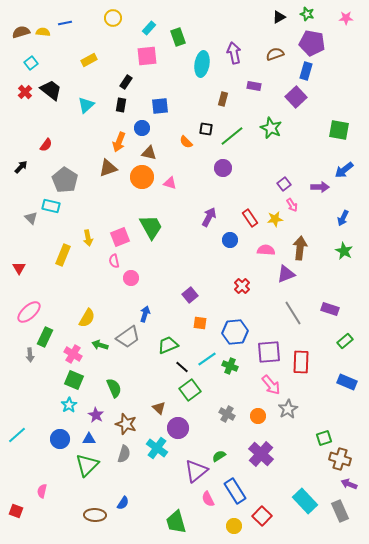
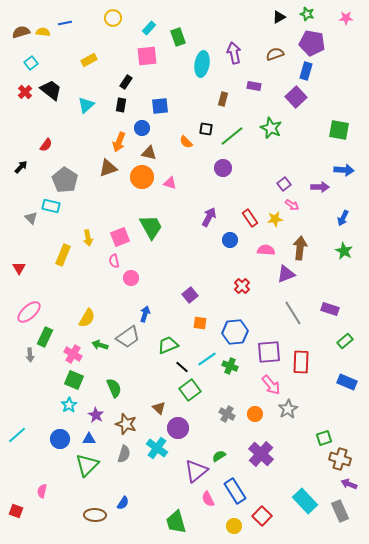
blue arrow at (344, 170): rotated 138 degrees counterclockwise
pink arrow at (292, 205): rotated 24 degrees counterclockwise
orange circle at (258, 416): moved 3 px left, 2 px up
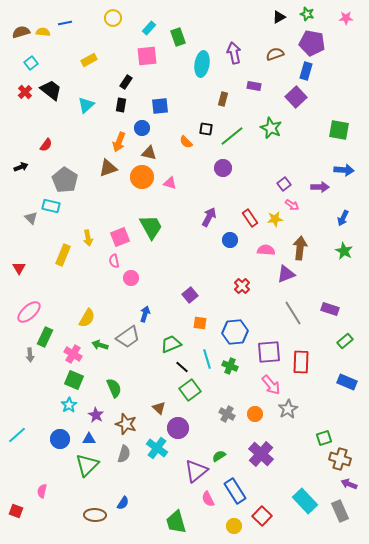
black arrow at (21, 167): rotated 24 degrees clockwise
green trapezoid at (168, 345): moved 3 px right, 1 px up
cyan line at (207, 359): rotated 72 degrees counterclockwise
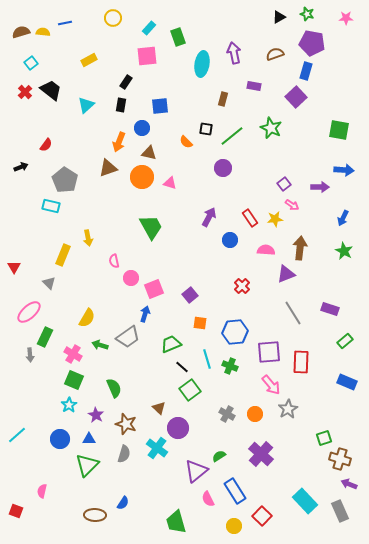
gray triangle at (31, 218): moved 18 px right, 65 px down
pink square at (120, 237): moved 34 px right, 52 px down
red triangle at (19, 268): moved 5 px left, 1 px up
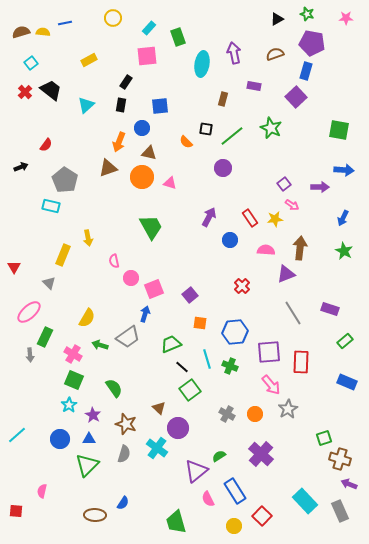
black triangle at (279, 17): moved 2 px left, 2 px down
green semicircle at (114, 388): rotated 12 degrees counterclockwise
purple star at (96, 415): moved 3 px left
red square at (16, 511): rotated 16 degrees counterclockwise
